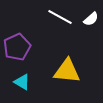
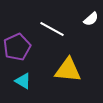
white line: moved 8 px left, 12 px down
yellow triangle: moved 1 px right, 1 px up
cyan triangle: moved 1 px right, 1 px up
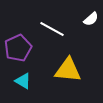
purple pentagon: moved 1 px right, 1 px down
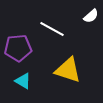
white semicircle: moved 3 px up
purple pentagon: rotated 20 degrees clockwise
yellow triangle: rotated 12 degrees clockwise
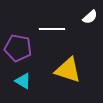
white semicircle: moved 1 px left, 1 px down
white line: rotated 30 degrees counterclockwise
purple pentagon: rotated 16 degrees clockwise
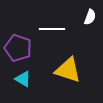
white semicircle: rotated 28 degrees counterclockwise
purple pentagon: rotated 8 degrees clockwise
cyan triangle: moved 2 px up
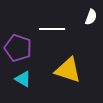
white semicircle: moved 1 px right
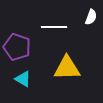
white line: moved 2 px right, 2 px up
purple pentagon: moved 1 px left, 1 px up
yellow triangle: moved 1 px left, 2 px up; rotated 20 degrees counterclockwise
